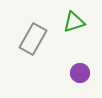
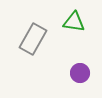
green triangle: rotated 25 degrees clockwise
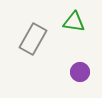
purple circle: moved 1 px up
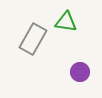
green triangle: moved 8 px left
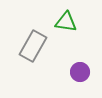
gray rectangle: moved 7 px down
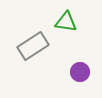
gray rectangle: rotated 28 degrees clockwise
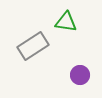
purple circle: moved 3 px down
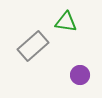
gray rectangle: rotated 8 degrees counterclockwise
